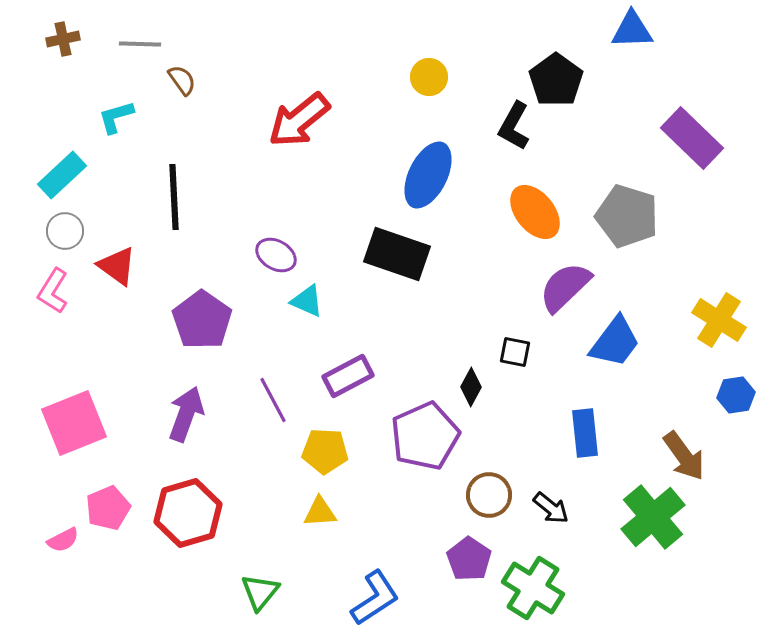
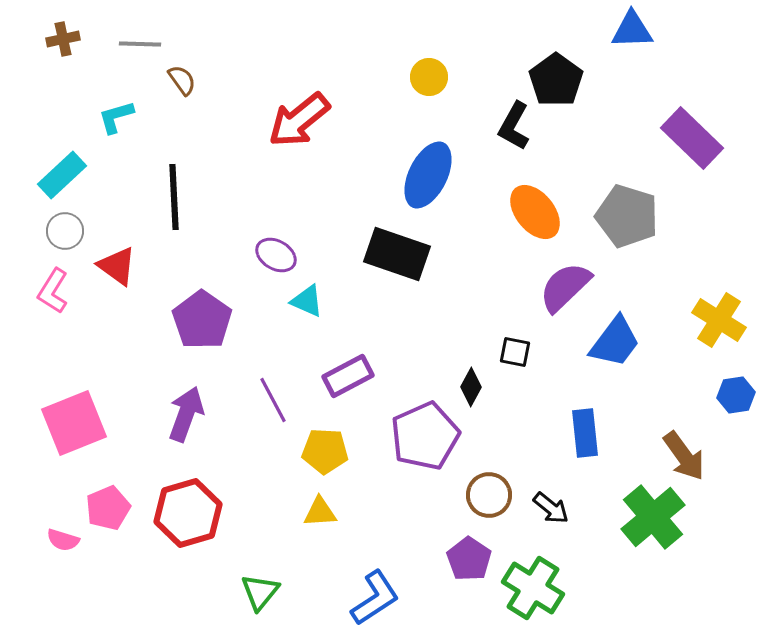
pink semicircle at (63, 540): rotated 44 degrees clockwise
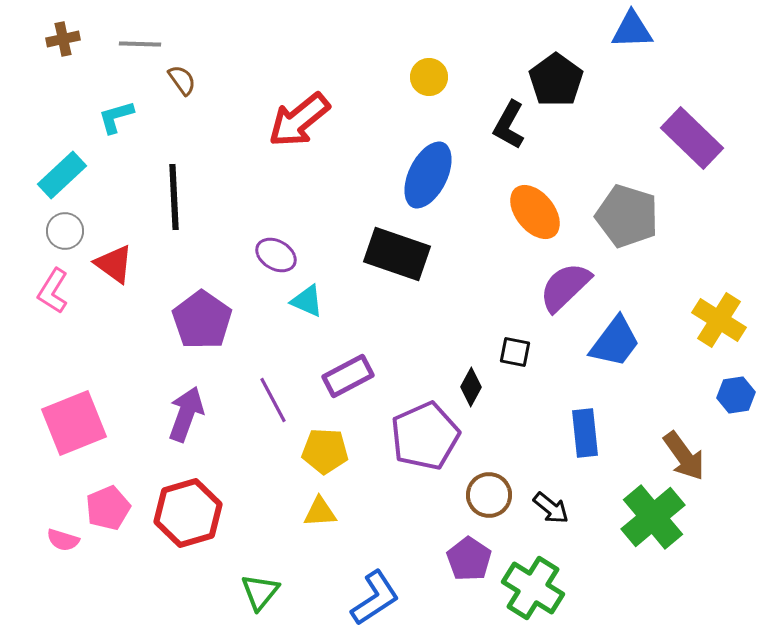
black L-shape at (514, 126): moved 5 px left, 1 px up
red triangle at (117, 266): moved 3 px left, 2 px up
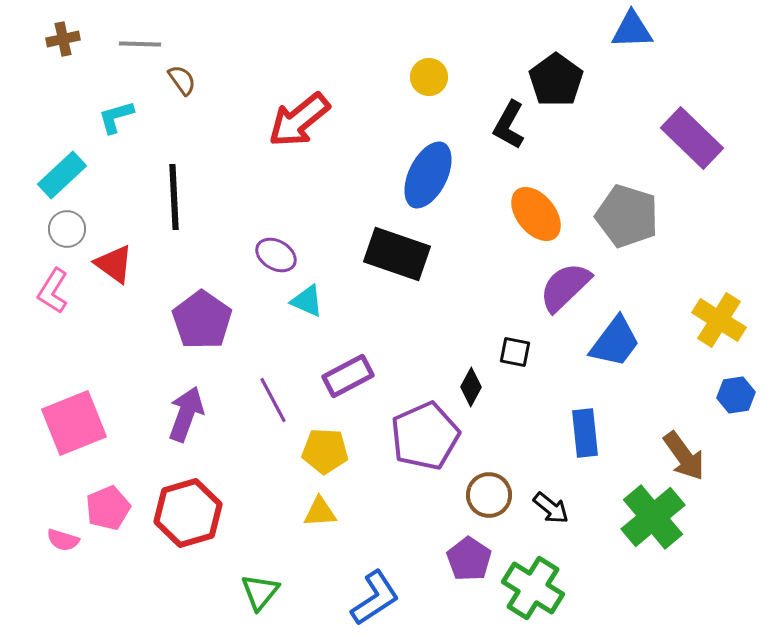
orange ellipse at (535, 212): moved 1 px right, 2 px down
gray circle at (65, 231): moved 2 px right, 2 px up
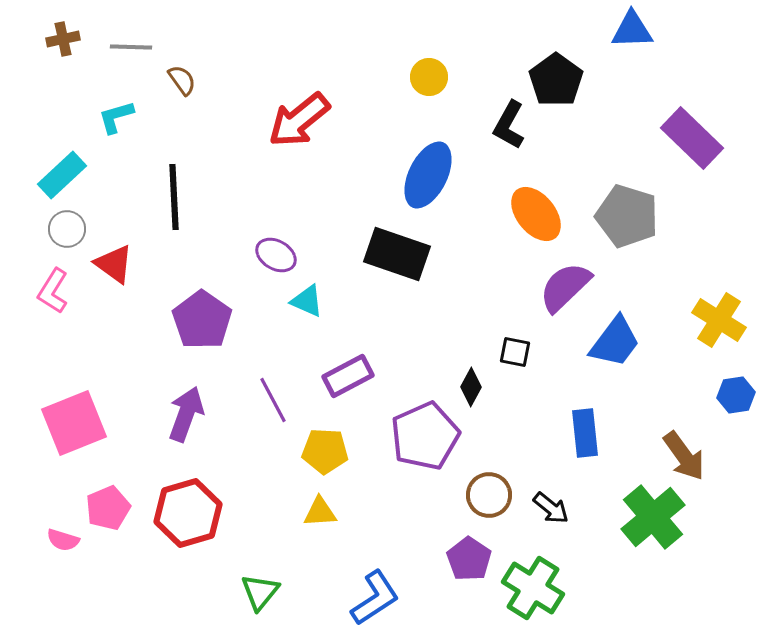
gray line at (140, 44): moved 9 px left, 3 px down
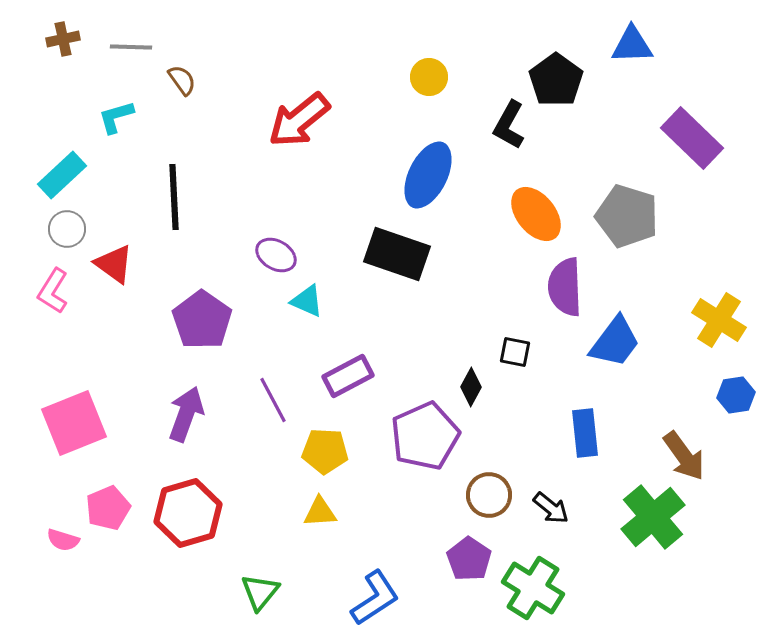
blue triangle at (632, 30): moved 15 px down
purple semicircle at (565, 287): rotated 48 degrees counterclockwise
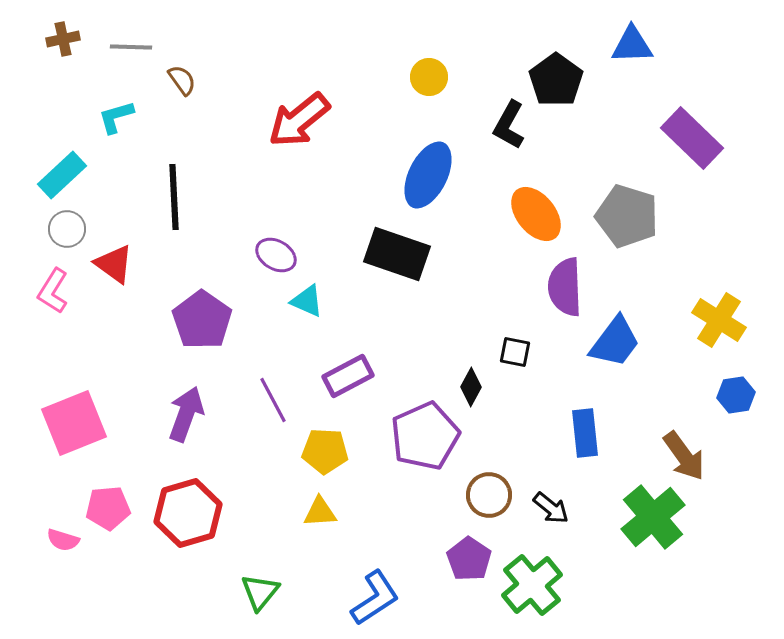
pink pentagon at (108, 508): rotated 18 degrees clockwise
green cross at (533, 588): moved 1 px left, 3 px up; rotated 18 degrees clockwise
